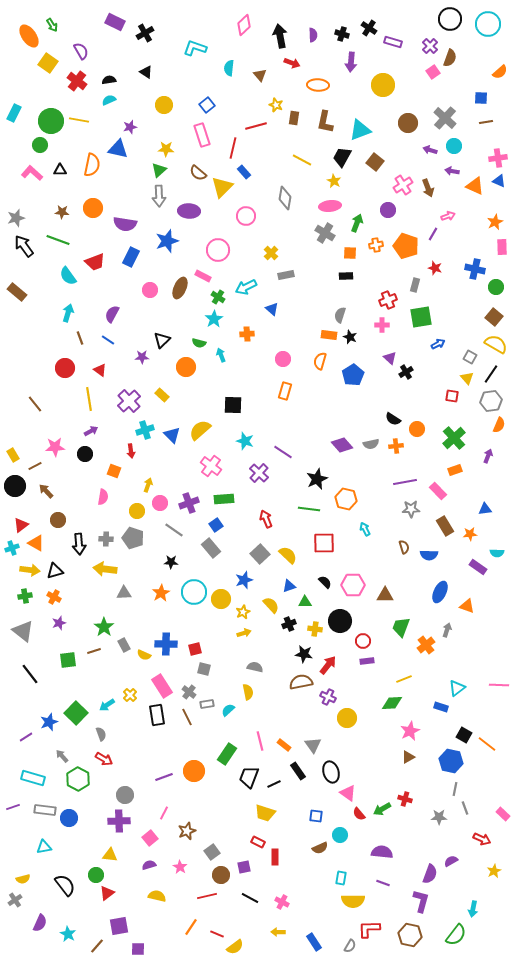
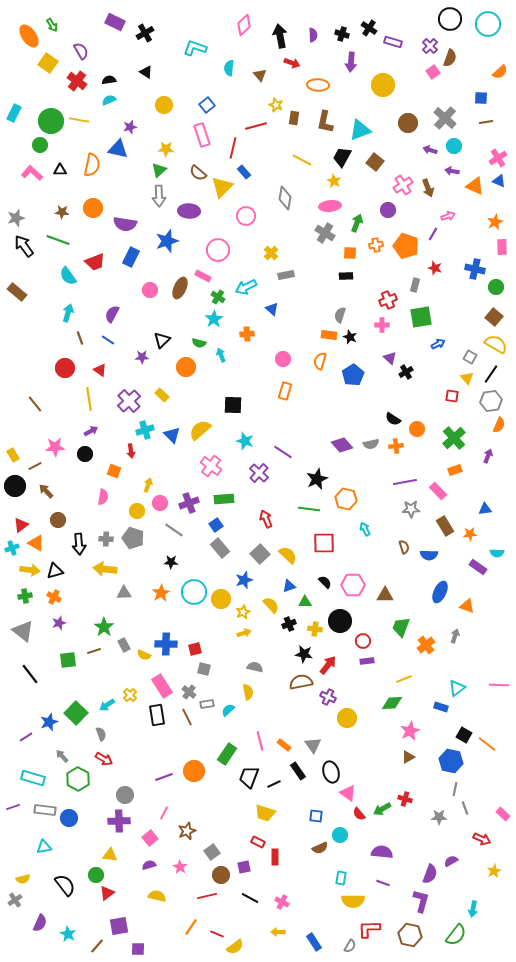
pink cross at (498, 158): rotated 24 degrees counterclockwise
gray rectangle at (211, 548): moved 9 px right
gray arrow at (447, 630): moved 8 px right, 6 px down
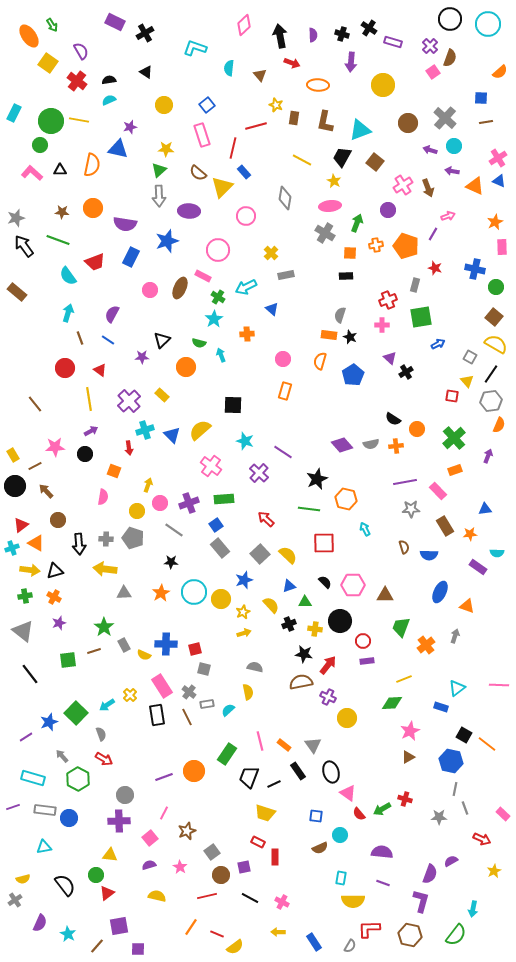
yellow triangle at (467, 378): moved 3 px down
red arrow at (131, 451): moved 2 px left, 3 px up
red arrow at (266, 519): rotated 24 degrees counterclockwise
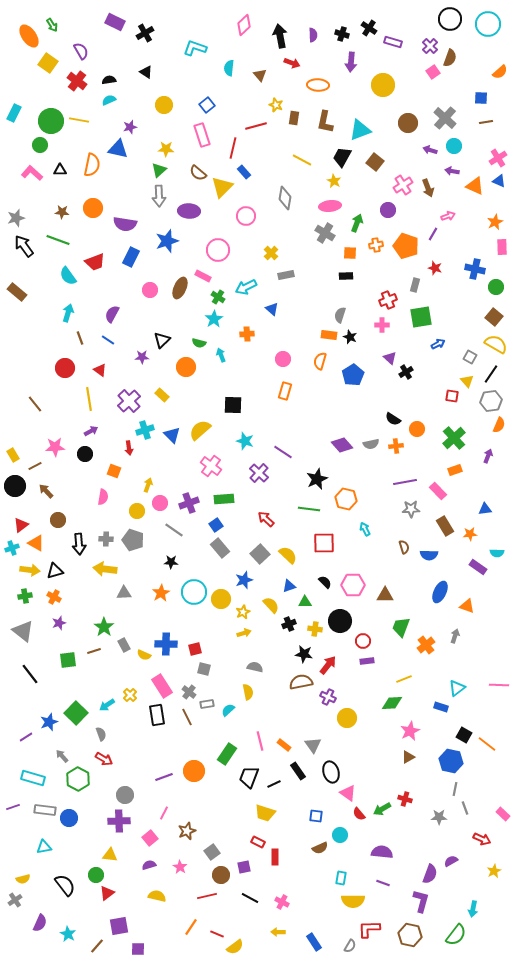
gray pentagon at (133, 538): moved 2 px down
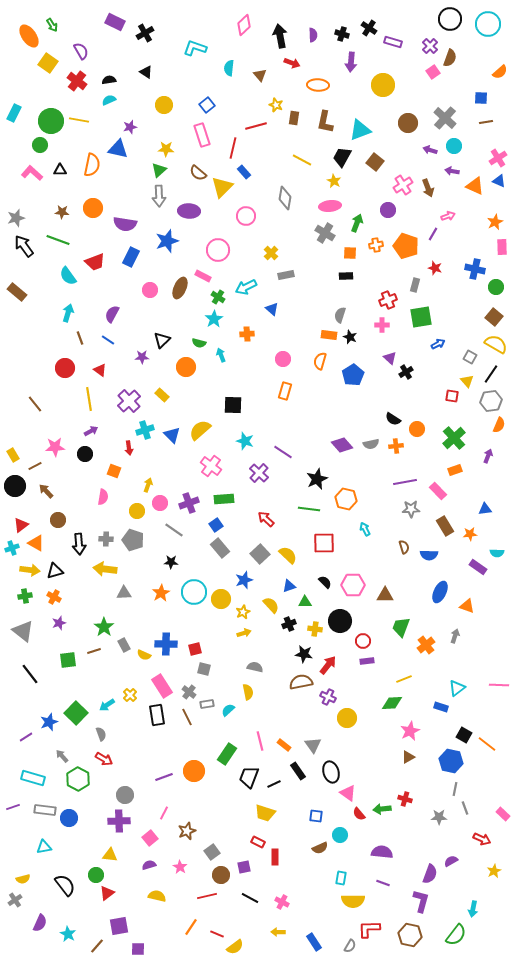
green arrow at (382, 809): rotated 24 degrees clockwise
